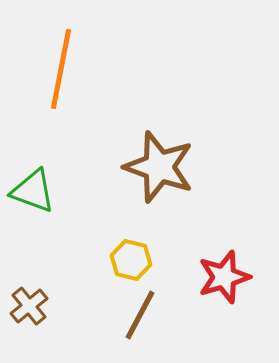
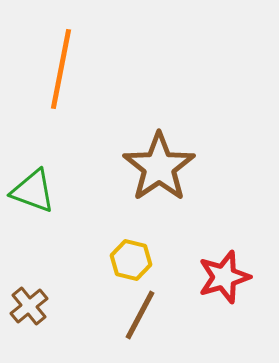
brown star: rotated 18 degrees clockwise
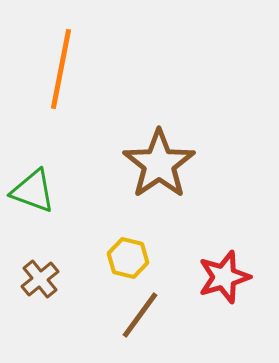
brown star: moved 3 px up
yellow hexagon: moved 3 px left, 2 px up
brown cross: moved 11 px right, 27 px up
brown line: rotated 8 degrees clockwise
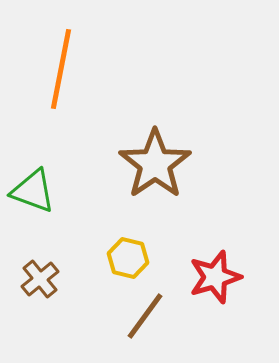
brown star: moved 4 px left
red star: moved 9 px left
brown line: moved 5 px right, 1 px down
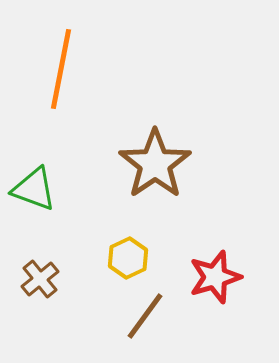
green triangle: moved 1 px right, 2 px up
yellow hexagon: rotated 21 degrees clockwise
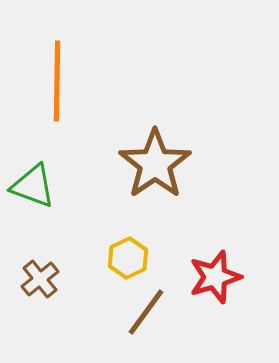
orange line: moved 4 px left, 12 px down; rotated 10 degrees counterclockwise
green triangle: moved 1 px left, 3 px up
brown line: moved 1 px right, 4 px up
